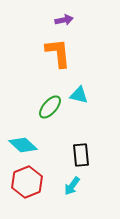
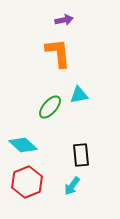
cyan triangle: rotated 24 degrees counterclockwise
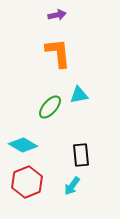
purple arrow: moved 7 px left, 5 px up
cyan diamond: rotated 12 degrees counterclockwise
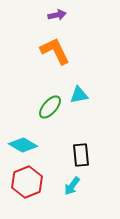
orange L-shape: moved 3 px left, 2 px up; rotated 20 degrees counterclockwise
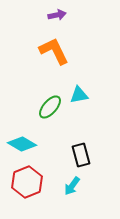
orange L-shape: moved 1 px left
cyan diamond: moved 1 px left, 1 px up
black rectangle: rotated 10 degrees counterclockwise
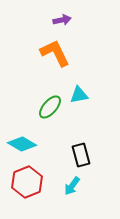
purple arrow: moved 5 px right, 5 px down
orange L-shape: moved 1 px right, 2 px down
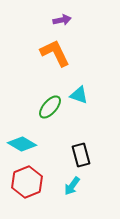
cyan triangle: rotated 30 degrees clockwise
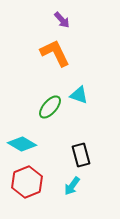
purple arrow: rotated 60 degrees clockwise
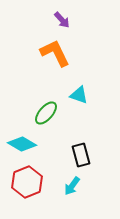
green ellipse: moved 4 px left, 6 px down
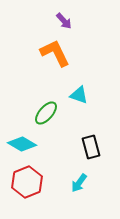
purple arrow: moved 2 px right, 1 px down
black rectangle: moved 10 px right, 8 px up
cyan arrow: moved 7 px right, 3 px up
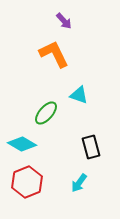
orange L-shape: moved 1 px left, 1 px down
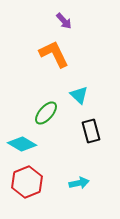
cyan triangle: rotated 24 degrees clockwise
black rectangle: moved 16 px up
cyan arrow: rotated 138 degrees counterclockwise
